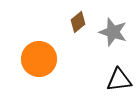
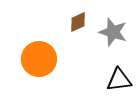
brown diamond: rotated 15 degrees clockwise
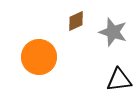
brown diamond: moved 2 px left, 1 px up
orange circle: moved 2 px up
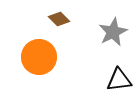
brown diamond: moved 17 px left, 2 px up; rotated 70 degrees clockwise
gray star: rotated 28 degrees clockwise
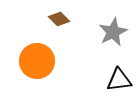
orange circle: moved 2 px left, 4 px down
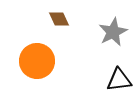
brown diamond: rotated 20 degrees clockwise
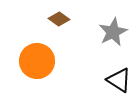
brown diamond: rotated 30 degrees counterclockwise
black triangle: rotated 40 degrees clockwise
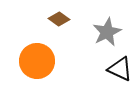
gray star: moved 6 px left
black triangle: moved 1 px right, 11 px up; rotated 8 degrees counterclockwise
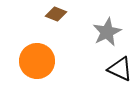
brown diamond: moved 3 px left, 5 px up; rotated 15 degrees counterclockwise
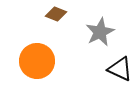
gray star: moved 7 px left
